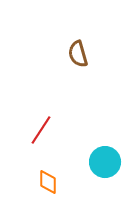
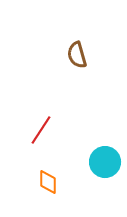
brown semicircle: moved 1 px left, 1 px down
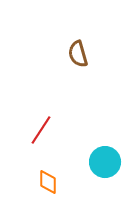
brown semicircle: moved 1 px right, 1 px up
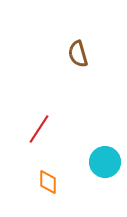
red line: moved 2 px left, 1 px up
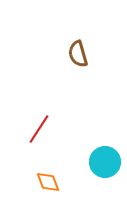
orange diamond: rotated 20 degrees counterclockwise
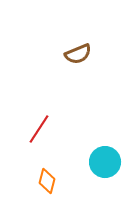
brown semicircle: rotated 96 degrees counterclockwise
orange diamond: moved 1 px left, 1 px up; rotated 35 degrees clockwise
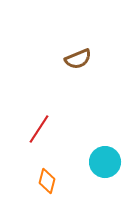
brown semicircle: moved 5 px down
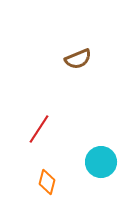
cyan circle: moved 4 px left
orange diamond: moved 1 px down
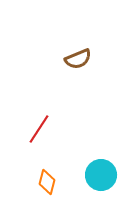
cyan circle: moved 13 px down
